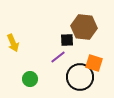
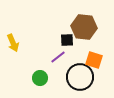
orange square: moved 3 px up
green circle: moved 10 px right, 1 px up
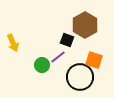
brown hexagon: moved 1 px right, 2 px up; rotated 25 degrees clockwise
black square: rotated 24 degrees clockwise
green circle: moved 2 px right, 13 px up
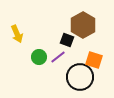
brown hexagon: moved 2 px left
yellow arrow: moved 4 px right, 9 px up
green circle: moved 3 px left, 8 px up
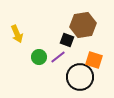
brown hexagon: rotated 20 degrees clockwise
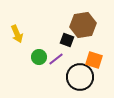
purple line: moved 2 px left, 2 px down
